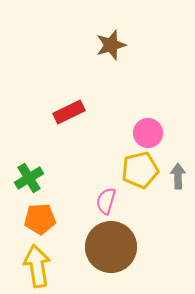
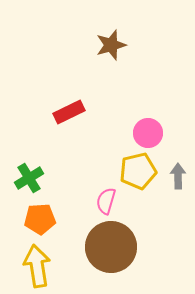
yellow pentagon: moved 2 px left, 1 px down
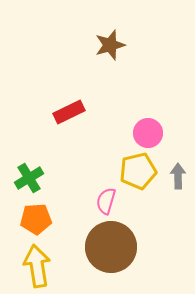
brown star: moved 1 px left
orange pentagon: moved 4 px left
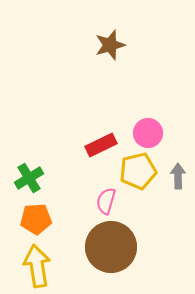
red rectangle: moved 32 px right, 33 px down
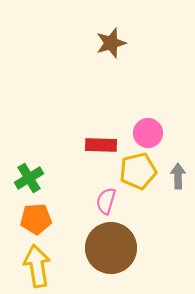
brown star: moved 1 px right, 2 px up
red rectangle: rotated 28 degrees clockwise
brown circle: moved 1 px down
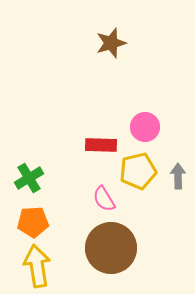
pink circle: moved 3 px left, 6 px up
pink semicircle: moved 2 px left, 2 px up; rotated 48 degrees counterclockwise
orange pentagon: moved 3 px left, 3 px down
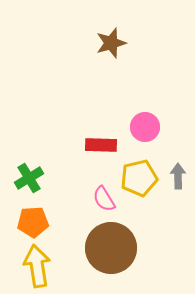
yellow pentagon: moved 1 px right, 7 px down
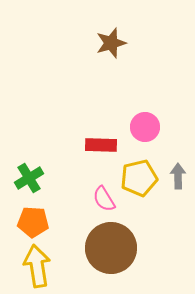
orange pentagon: rotated 8 degrees clockwise
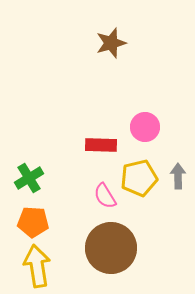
pink semicircle: moved 1 px right, 3 px up
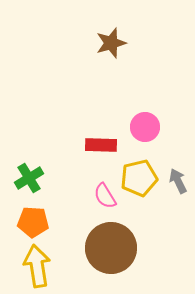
gray arrow: moved 5 px down; rotated 25 degrees counterclockwise
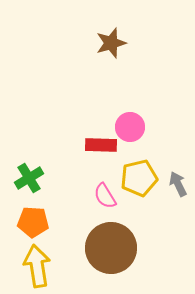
pink circle: moved 15 px left
gray arrow: moved 3 px down
